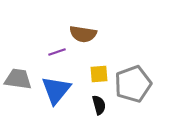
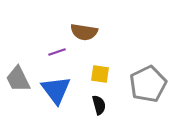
brown semicircle: moved 1 px right, 2 px up
yellow square: moved 1 px right; rotated 12 degrees clockwise
gray trapezoid: rotated 124 degrees counterclockwise
gray pentagon: moved 15 px right; rotated 6 degrees counterclockwise
blue triangle: rotated 16 degrees counterclockwise
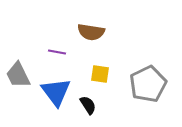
brown semicircle: moved 7 px right
purple line: rotated 30 degrees clockwise
gray trapezoid: moved 4 px up
blue triangle: moved 2 px down
black semicircle: moved 11 px left; rotated 18 degrees counterclockwise
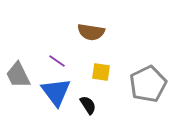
purple line: moved 9 px down; rotated 24 degrees clockwise
yellow square: moved 1 px right, 2 px up
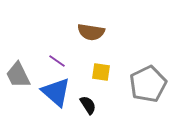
blue triangle: rotated 12 degrees counterclockwise
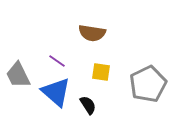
brown semicircle: moved 1 px right, 1 px down
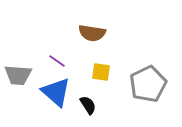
gray trapezoid: rotated 60 degrees counterclockwise
